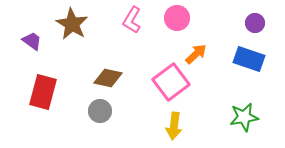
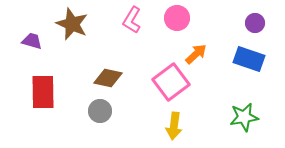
brown star: rotated 8 degrees counterclockwise
purple trapezoid: rotated 20 degrees counterclockwise
red rectangle: rotated 16 degrees counterclockwise
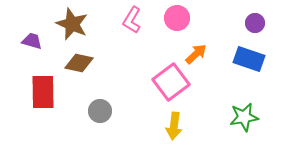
brown diamond: moved 29 px left, 15 px up
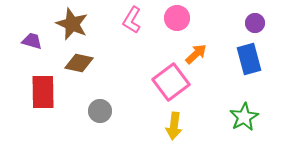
blue rectangle: rotated 56 degrees clockwise
green star: rotated 20 degrees counterclockwise
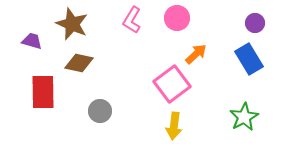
blue rectangle: rotated 16 degrees counterclockwise
pink square: moved 1 px right, 2 px down
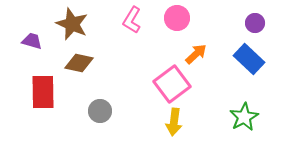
blue rectangle: rotated 16 degrees counterclockwise
yellow arrow: moved 4 px up
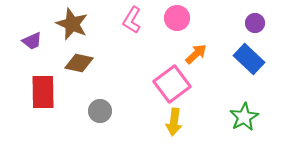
purple trapezoid: rotated 140 degrees clockwise
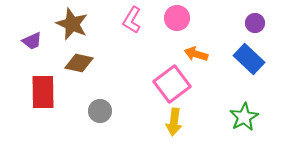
orange arrow: rotated 120 degrees counterclockwise
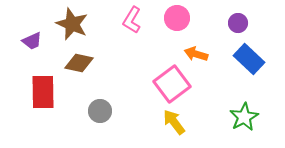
purple circle: moved 17 px left
yellow arrow: rotated 136 degrees clockwise
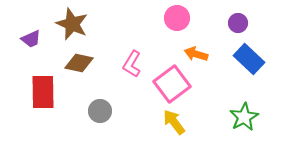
pink L-shape: moved 44 px down
purple trapezoid: moved 1 px left, 2 px up
